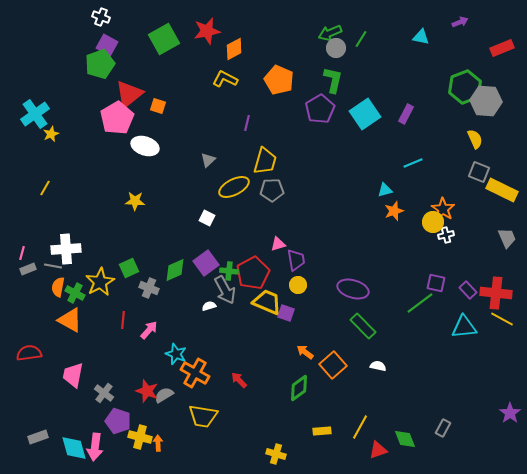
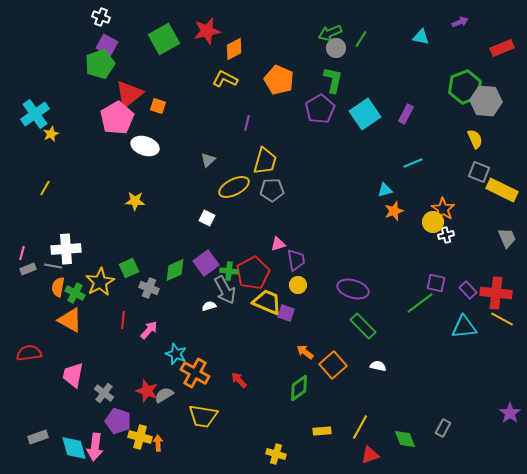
red triangle at (378, 450): moved 8 px left, 5 px down
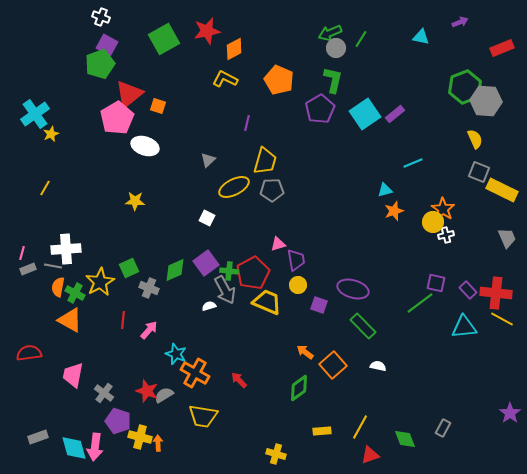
purple rectangle at (406, 114): moved 11 px left; rotated 24 degrees clockwise
purple square at (286, 313): moved 33 px right, 8 px up
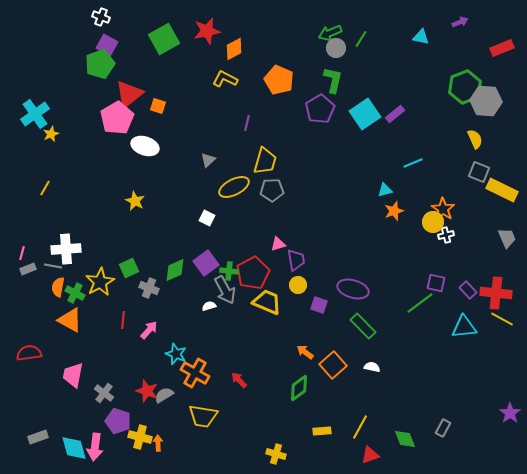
yellow star at (135, 201): rotated 24 degrees clockwise
white semicircle at (378, 366): moved 6 px left, 1 px down
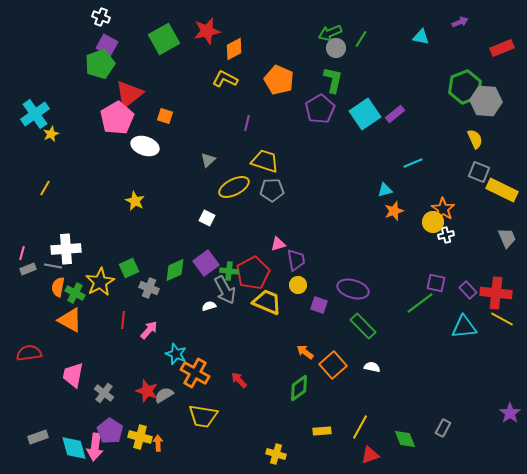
orange square at (158, 106): moved 7 px right, 10 px down
yellow trapezoid at (265, 161): rotated 88 degrees counterclockwise
purple pentagon at (118, 421): moved 8 px left, 10 px down; rotated 15 degrees clockwise
